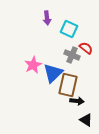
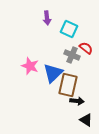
pink star: moved 3 px left, 1 px down; rotated 24 degrees counterclockwise
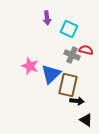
red semicircle: moved 2 px down; rotated 24 degrees counterclockwise
blue triangle: moved 2 px left, 1 px down
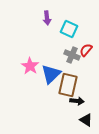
red semicircle: rotated 64 degrees counterclockwise
pink star: rotated 12 degrees clockwise
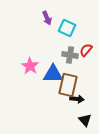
purple arrow: rotated 16 degrees counterclockwise
cyan square: moved 2 px left, 1 px up
gray cross: moved 2 px left; rotated 14 degrees counterclockwise
blue triangle: moved 2 px right; rotated 45 degrees clockwise
black arrow: moved 2 px up
black triangle: moved 1 px left; rotated 16 degrees clockwise
